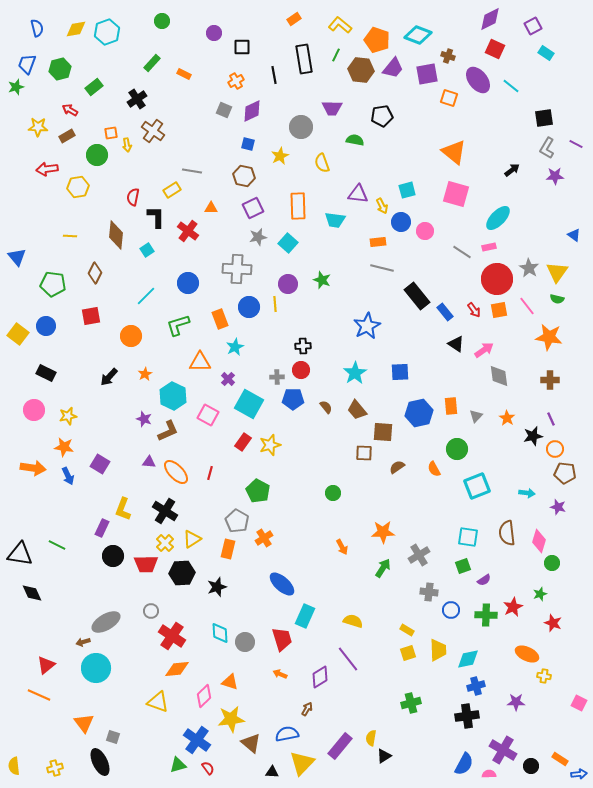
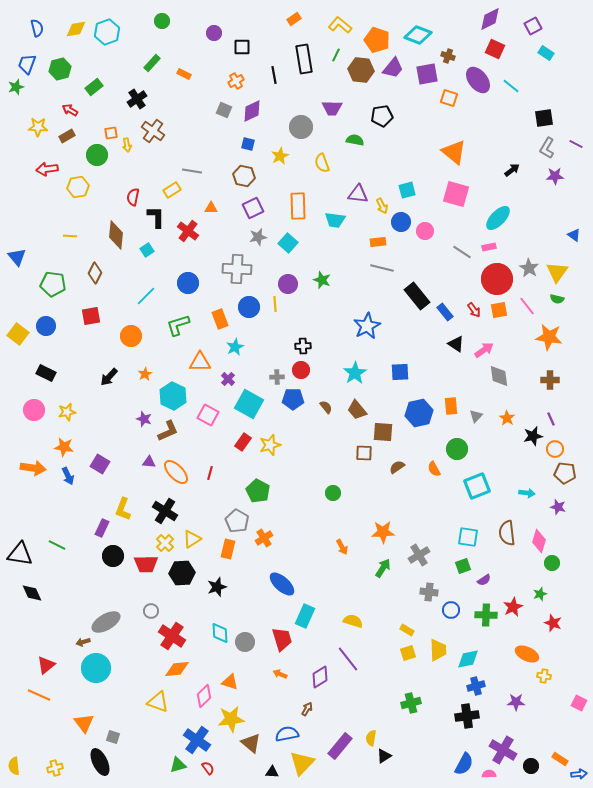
yellow star at (68, 416): moved 1 px left, 4 px up
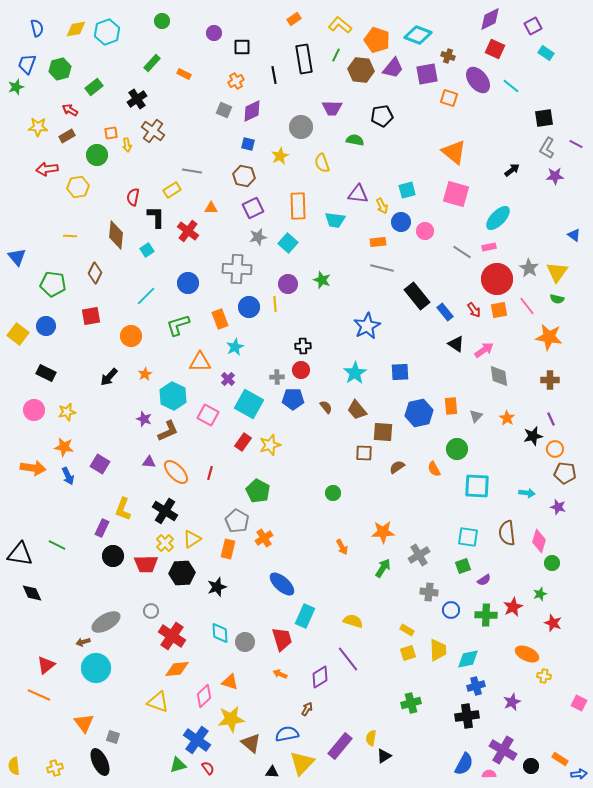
cyan square at (477, 486): rotated 24 degrees clockwise
purple star at (516, 702): moved 4 px left; rotated 24 degrees counterclockwise
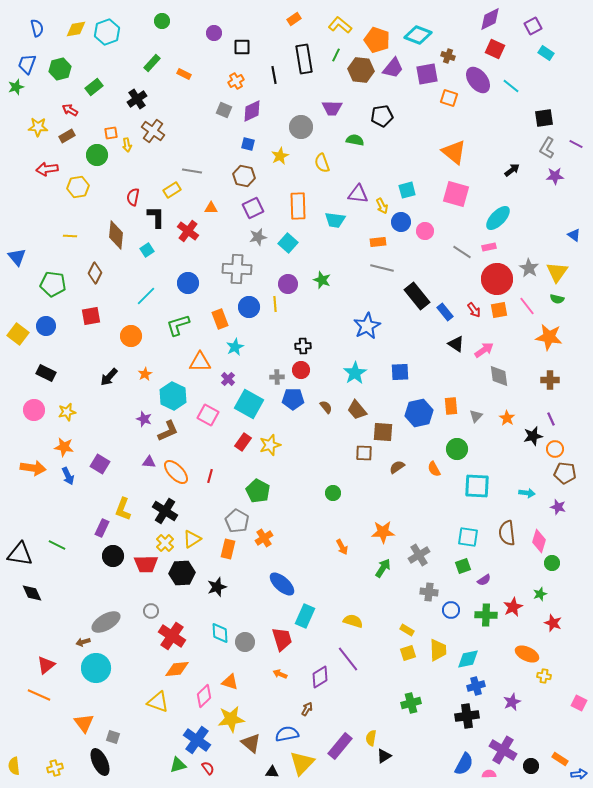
red line at (210, 473): moved 3 px down
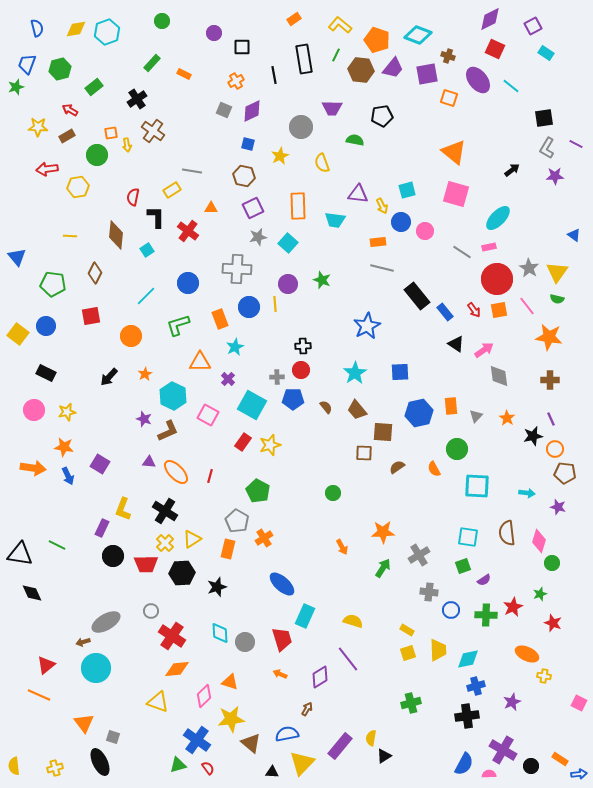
cyan square at (249, 404): moved 3 px right, 1 px down
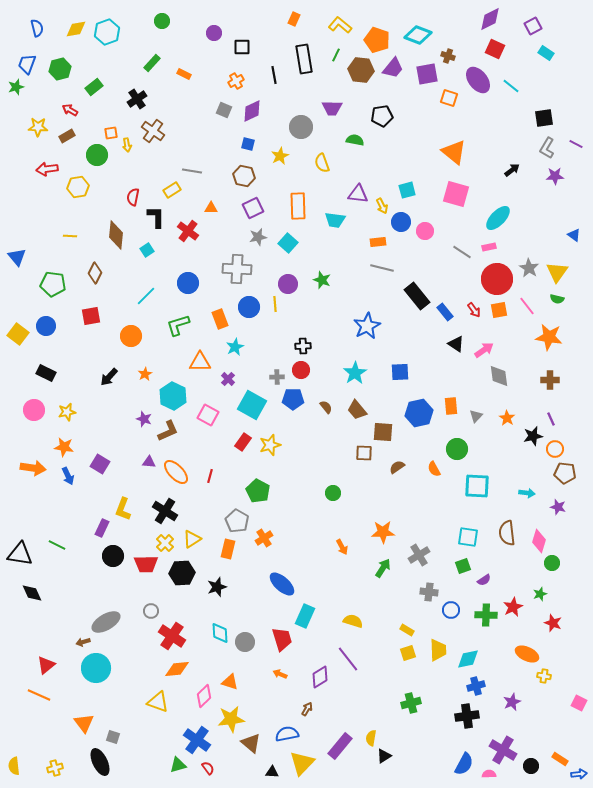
orange rectangle at (294, 19): rotated 32 degrees counterclockwise
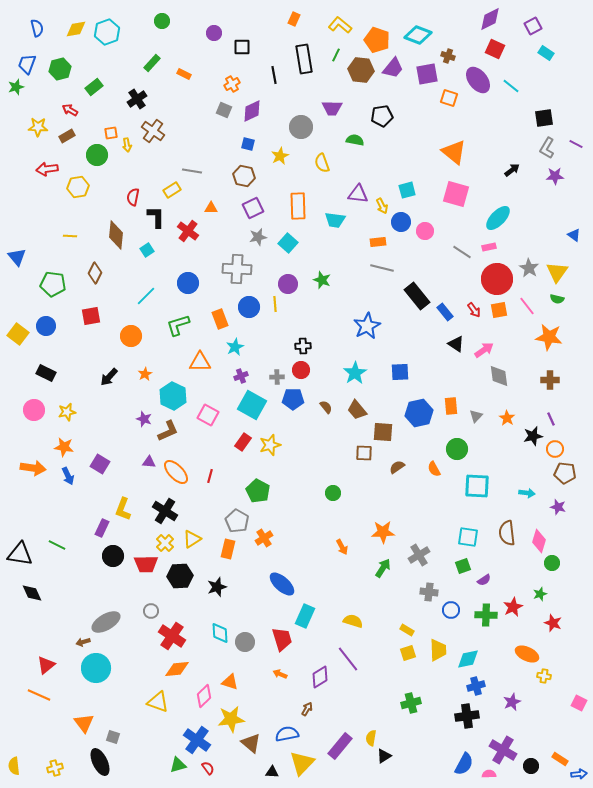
orange cross at (236, 81): moved 4 px left, 3 px down
purple cross at (228, 379): moved 13 px right, 3 px up; rotated 24 degrees clockwise
black hexagon at (182, 573): moved 2 px left, 3 px down
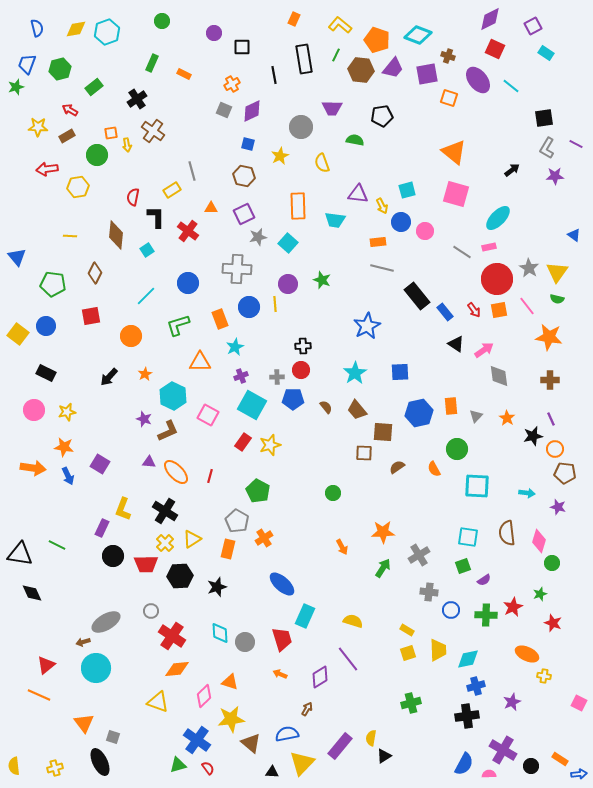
green rectangle at (152, 63): rotated 18 degrees counterclockwise
gray line at (192, 171): rotated 66 degrees clockwise
purple square at (253, 208): moved 9 px left, 6 px down
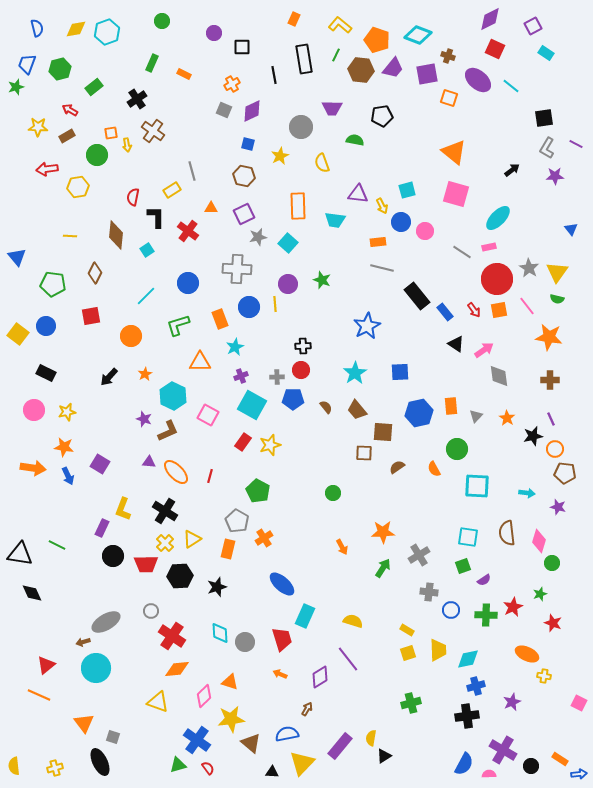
purple ellipse at (478, 80): rotated 12 degrees counterclockwise
blue triangle at (574, 235): moved 3 px left, 6 px up; rotated 16 degrees clockwise
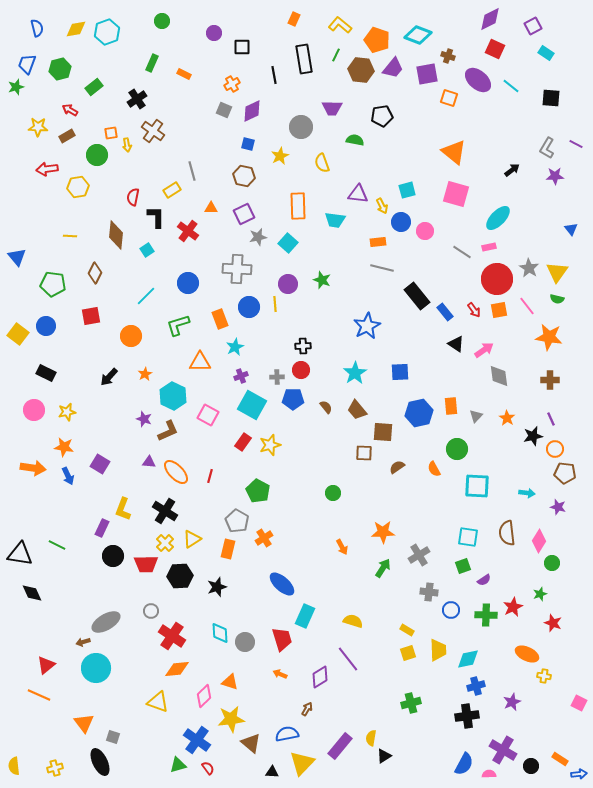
black square at (544, 118): moved 7 px right, 20 px up; rotated 12 degrees clockwise
pink diamond at (539, 541): rotated 15 degrees clockwise
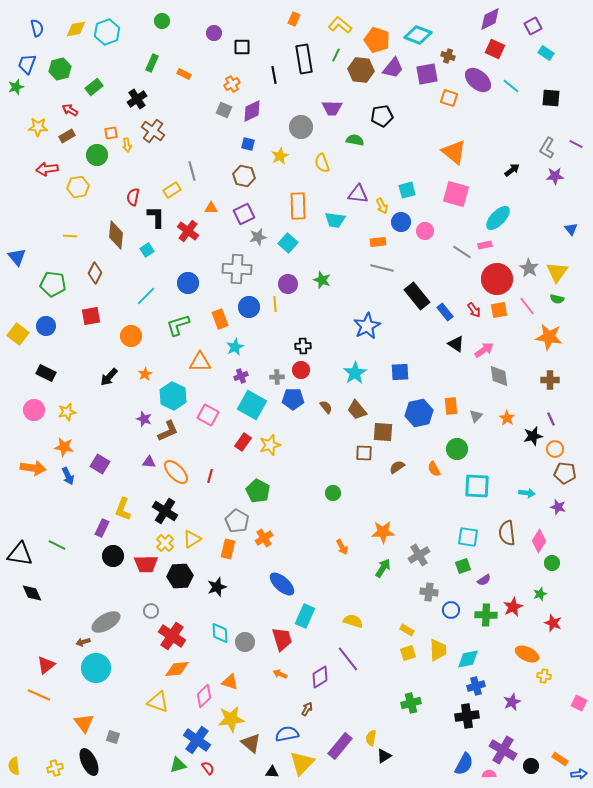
pink rectangle at (489, 247): moved 4 px left, 2 px up
black ellipse at (100, 762): moved 11 px left
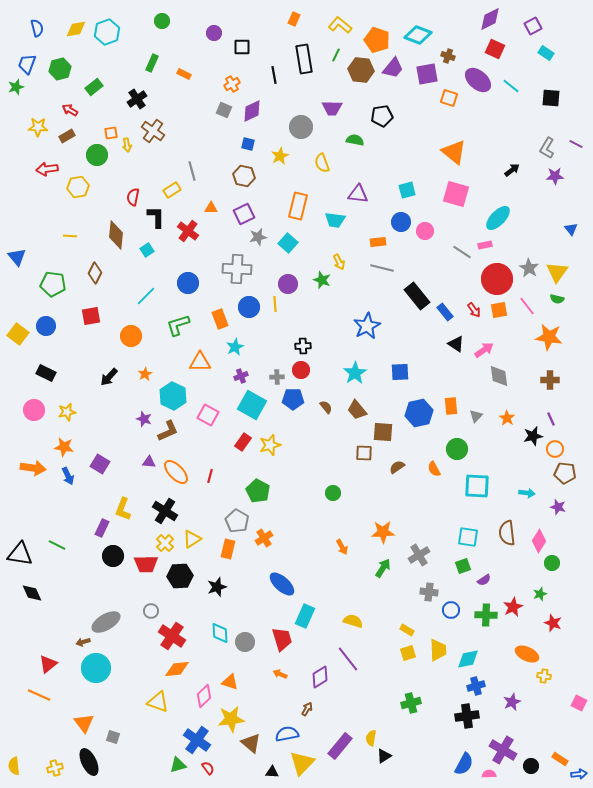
orange rectangle at (298, 206): rotated 16 degrees clockwise
yellow arrow at (382, 206): moved 43 px left, 56 px down
red triangle at (46, 665): moved 2 px right, 1 px up
